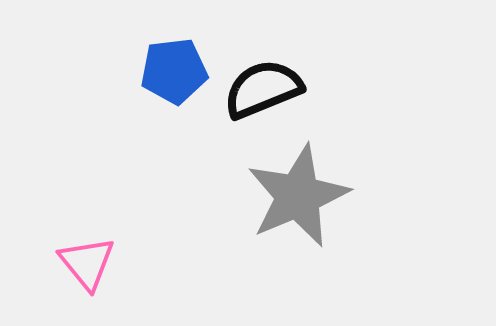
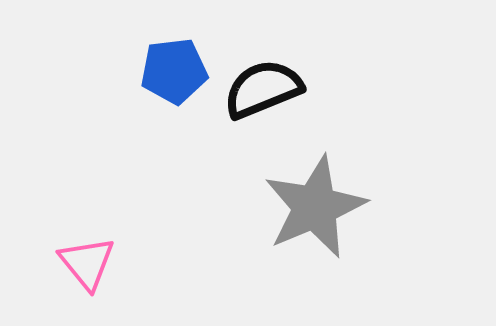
gray star: moved 17 px right, 11 px down
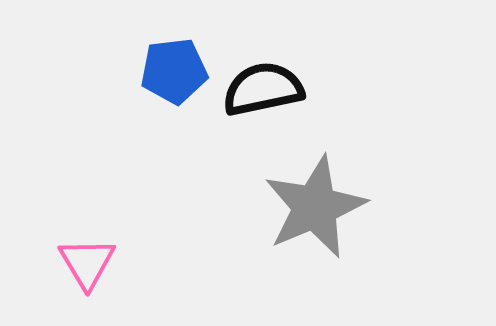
black semicircle: rotated 10 degrees clockwise
pink triangle: rotated 8 degrees clockwise
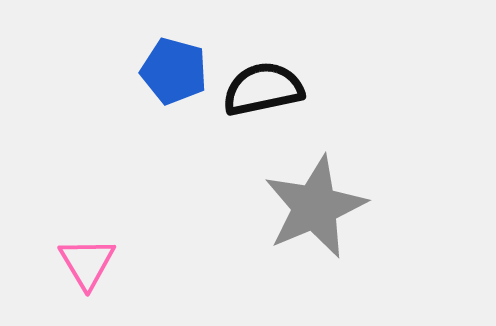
blue pentagon: rotated 22 degrees clockwise
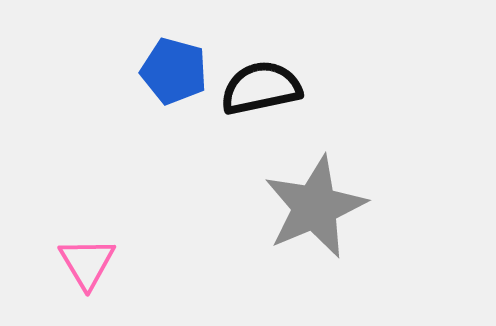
black semicircle: moved 2 px left, 1 px up
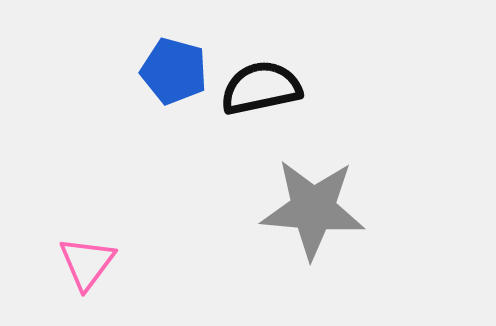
gray star: moved 2 px left, 2 px down; rotated 28 degrees clockwise
pink triangle: rotated 8 degrees clockwise
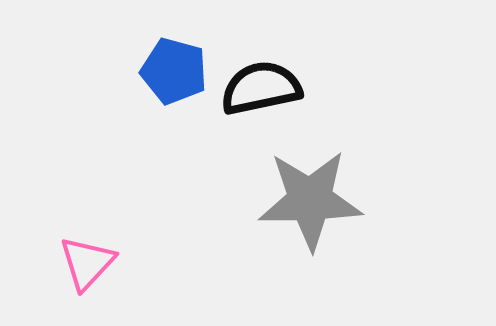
gray star: moved 3 px left, 9 px up; rotated 6 degrees counterclockwise
pink triangle: rotated 6 degrees clockwise
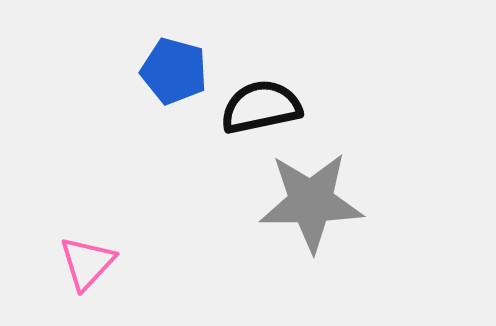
black semicircle: moved 19 px down
gray star: moved 1 px right, 2 px down
